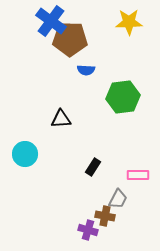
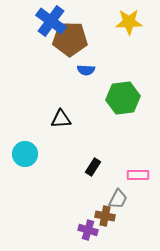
green hexagon: moved 1 px down
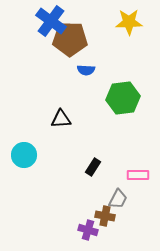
cyan circle: moved 1 px left, 1 px down
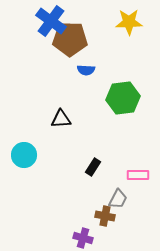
purple cross: moved 5 px left, 8 px down
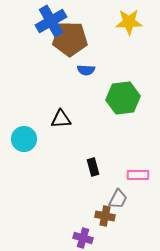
blue cross: rotated 24 degrees clockwise
cyan circle: moved 16 px up
black rectangle: rotated 48 degrees counterclockwise
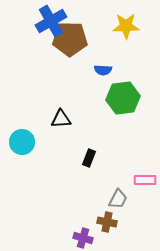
yellow star: moved 3 px left, 4 px down
blue semicircle: moved 17 px right
cyan circle: moved 2 px left, 3 px down
black rectangle: moved 4 px left, 9 px up; rotated 36 degrees clockwise
pink rectangle: moved 7 px right, 5 px down
brown cross: moved 2 px right, 6 px down
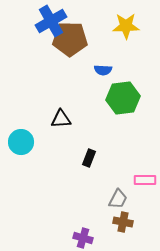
cyan circle: moved 1 px left
brown cross: moved 16 px right
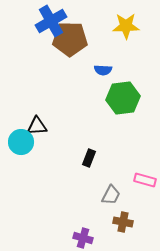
black triangle: moved 24 px left, 7 px down
pink rectangle: rotated 15 degrees clockwise
gray trapezoid: moved 7 px left, 4 px up
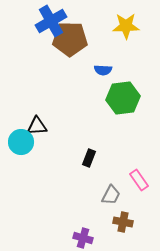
pink rectangle: moved 6 px left; rotated 40 degrees clockwise
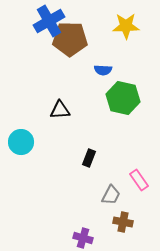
blue cross: moved 2 px left
green hexagon: rotated 20 degrees clockwise
black triangle: moved 23 px right, 16 px up
